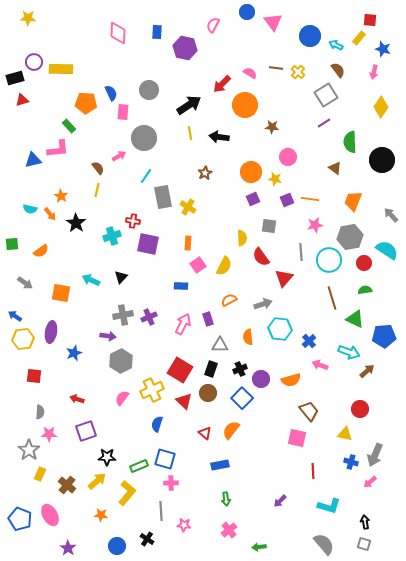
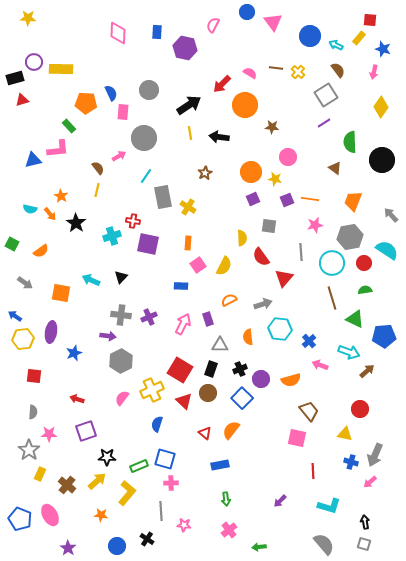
green square at (12, 244): rotated 32 degrees clockwise
cyan circle at (329, 260): moved 3 px right, 3 px down
gray cross at (123, 315): moved 2 px left; rotated 18 degrees clockwise
gray semicircle at (40, 412): moved 7 px left
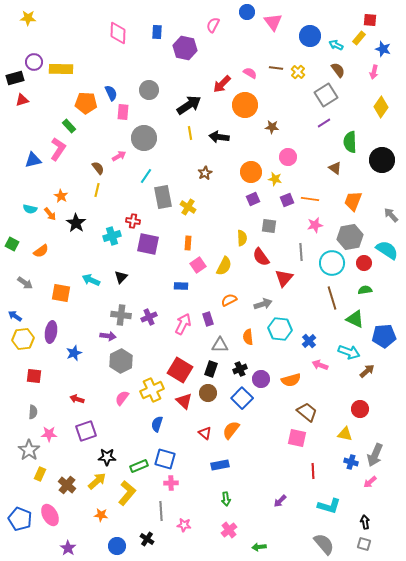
pink L-shape at (58, 149): rotated 50 degrees counterclockwise
brown trapezoid at (309, 411): moved 2 px left, 1 px down; rotated 10 degrees counterclockwise
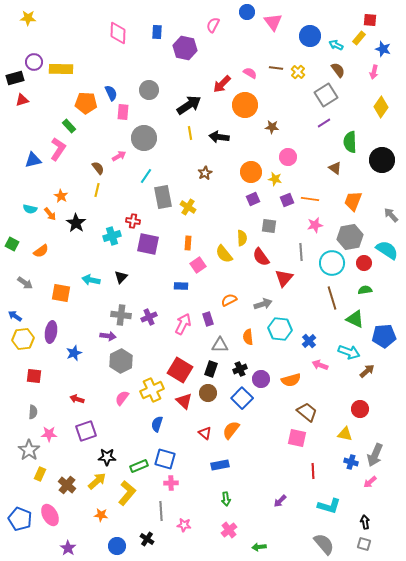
yellow semicircle at (224, 266): moved 12 px up; rotated 114 degrees clockwise
cyan arrow at (91, 280): rotated 12 degrees counterclockwise
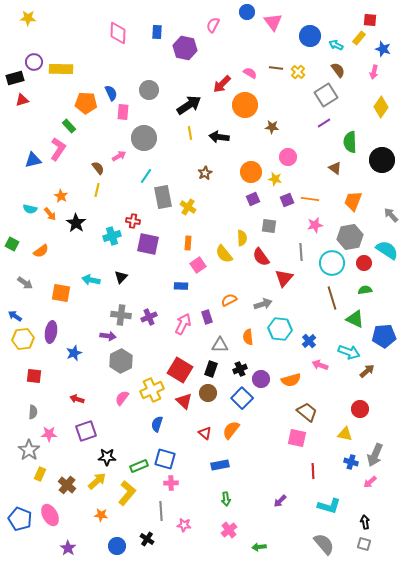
purple rectangle at (208, 319): moved 1 px left, 2 px up
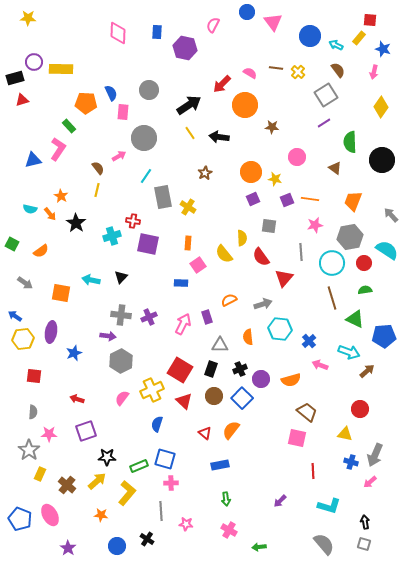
yellow line at (190, 133): rotated 24 degrees counterclockwise
pink circle at (288, 157): moved 9 px right
blue rectangle at (181, 286): moved 3 px up
brown circle at (208, 393): moved 6 px right, 3 px down
pink star at (184, 525): moved 2 px right, 1 px up
pink cross at (229, 530): rotated 21 degrees counterclockwise
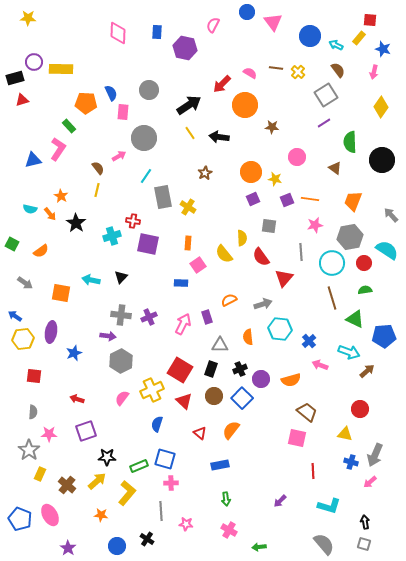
red triangle at (205, 433): moved 5 px left
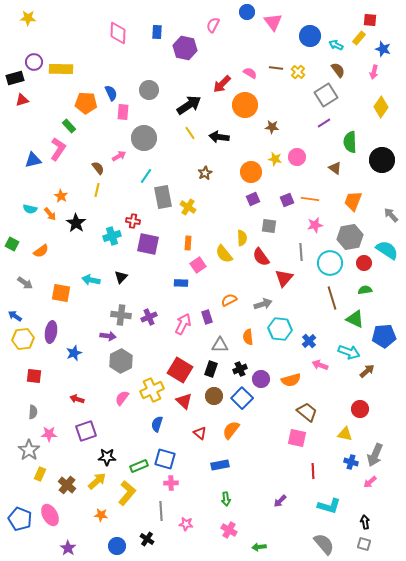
yellow star at (275, 179): moved 20 px up
cyan circle at (332, 263): moved 2 px left
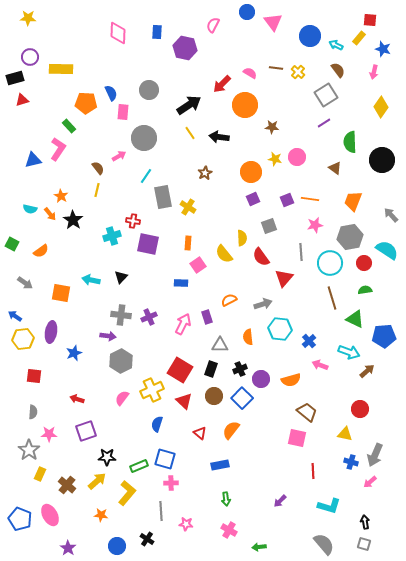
purple circle at (34, 62): moved 4 px left, 5 px up
black star at (76, 223): moved 3 px left, 3 px up
gray square at (269, 226): rotated 28 degrees counterclockwise
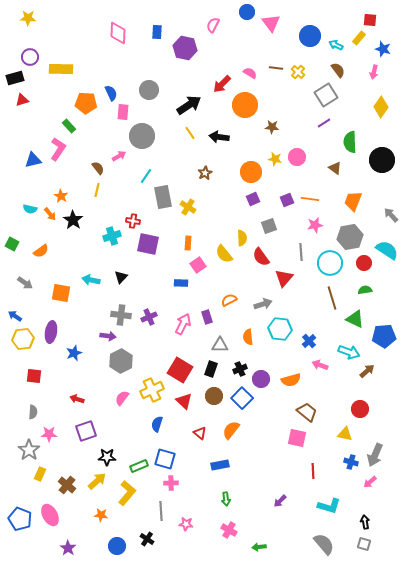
pink triangle at (273, 22): moved 2 px left, 1 px down
gray circle at (144, 138): moved 2 px left, 2 px up
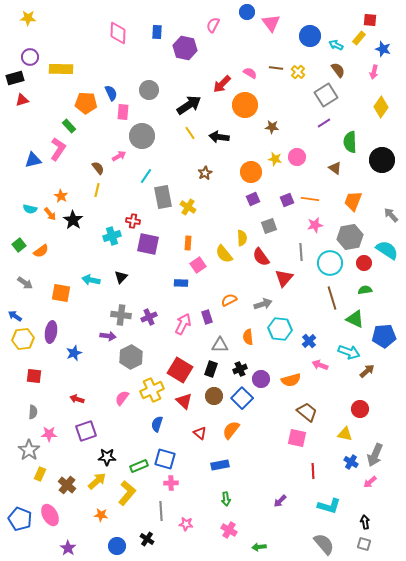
green square at (12, 244): moved 7 px right, 1 px down; rotated 24 degrees clockwise
gray hexagon at (121, 361): moved 10 px right, 4 px up
blue cross at (351, 462): rotated 16 degrees clockwise
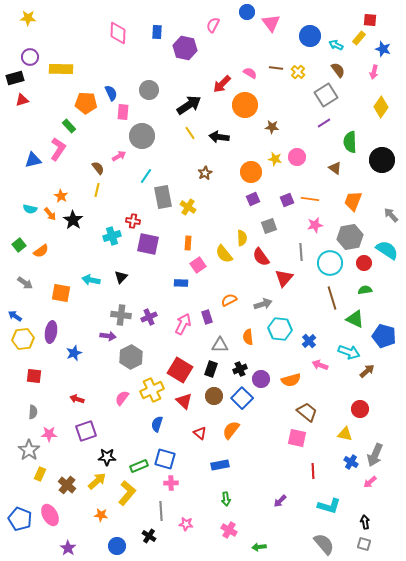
blue pentagon at (384, 336): rotated 20 degrees clockwise
black cross at (147, 539): moved 2 px right, 3 px up
